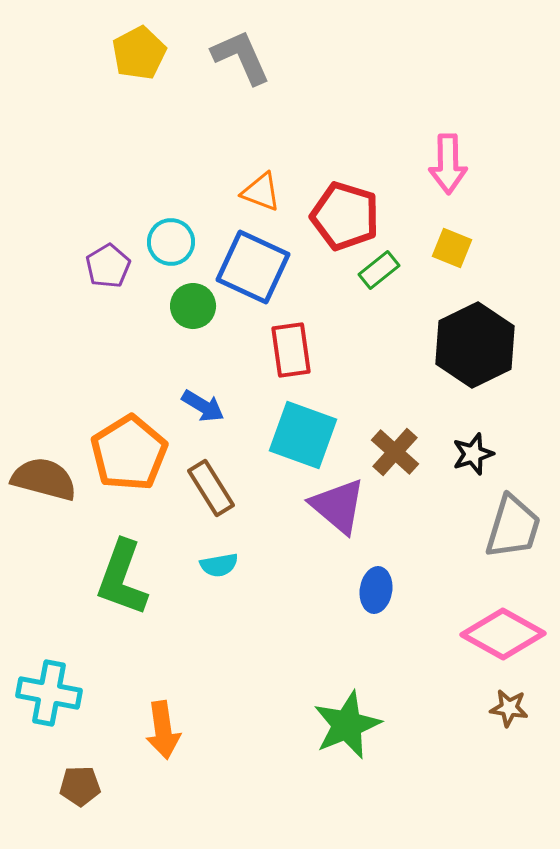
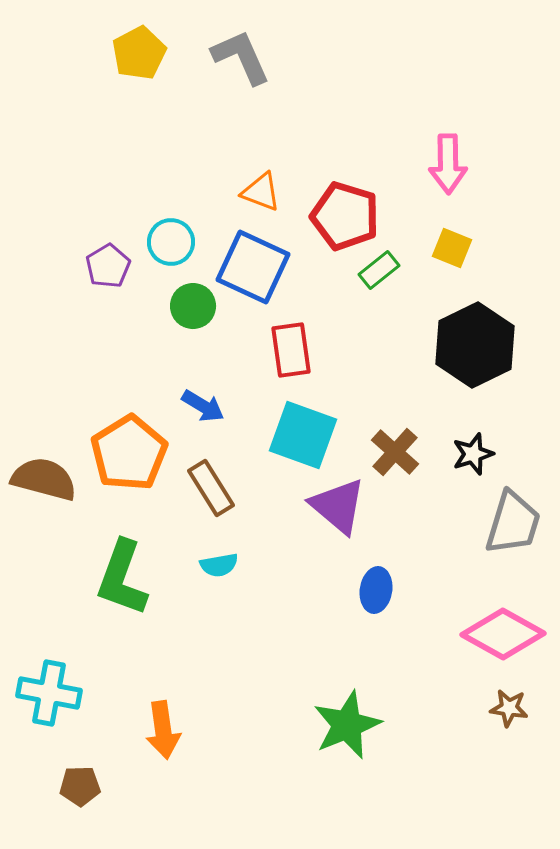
gray trapezoid: moved 4 px up
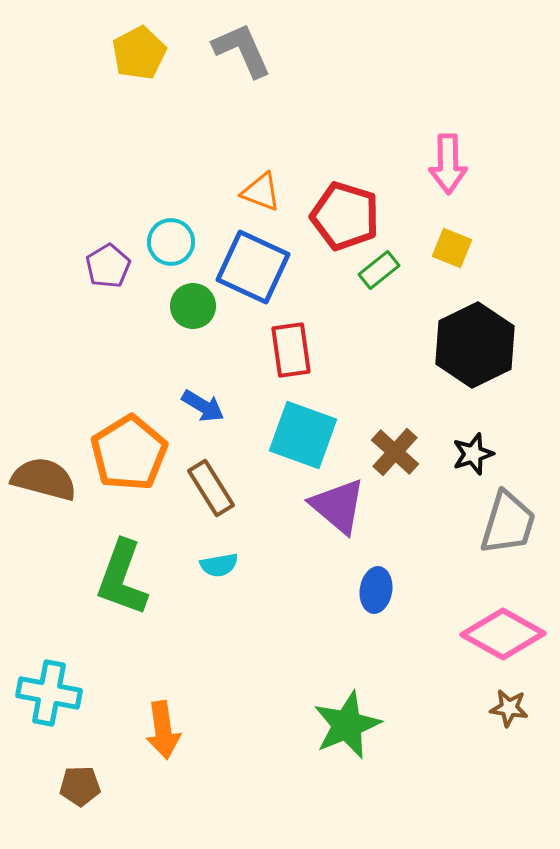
gray L-shape: moved 1 px right, 7 px up
gray trapezoid: moved 5 px left
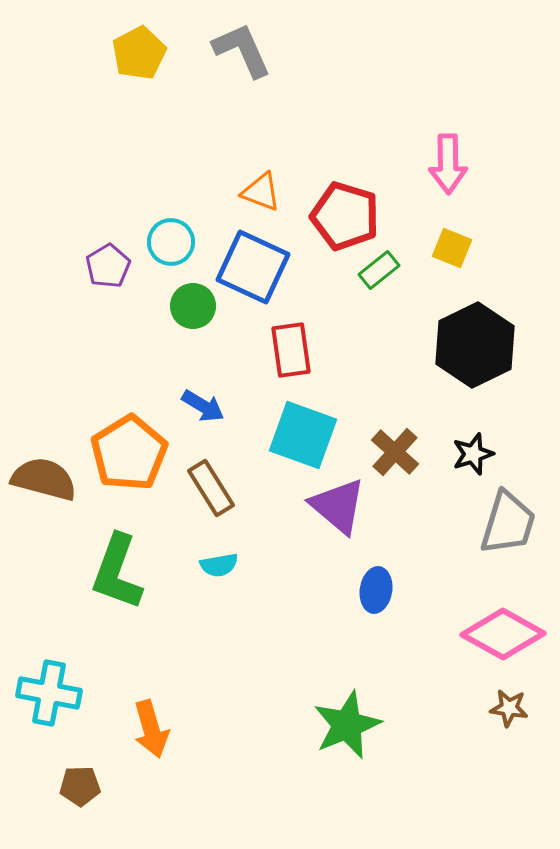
green L-shape: moved 5 px left, 6 px up
orange arrow: moved 12 px left, 1 px up; rotated 8 degrees counterclockwise
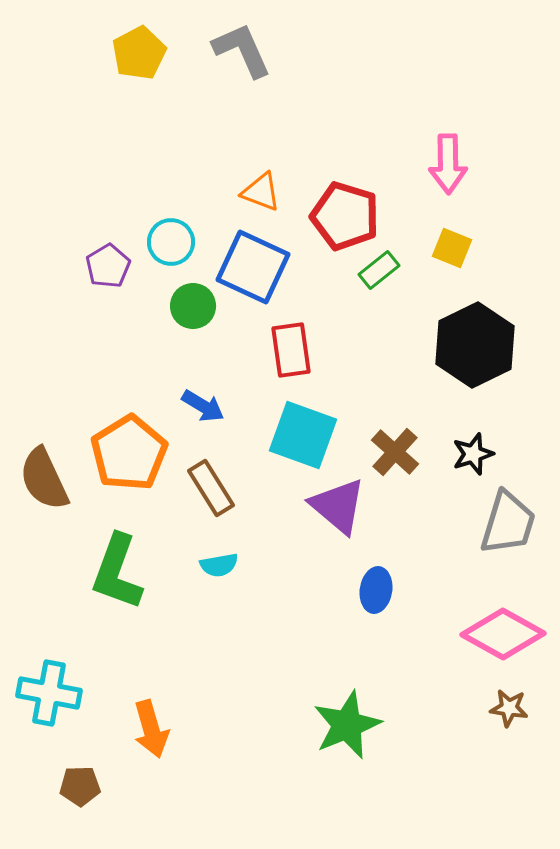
brown semicircle: rotated 130 degrees counterclockwise
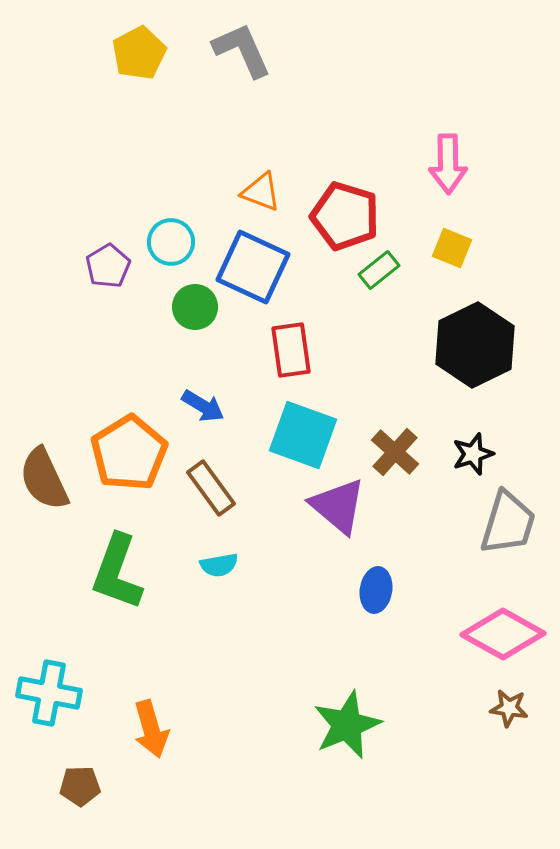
green circle: moved 2 px right, 1 px down
brown rectangle: rotated 4 degrees counterclockwise
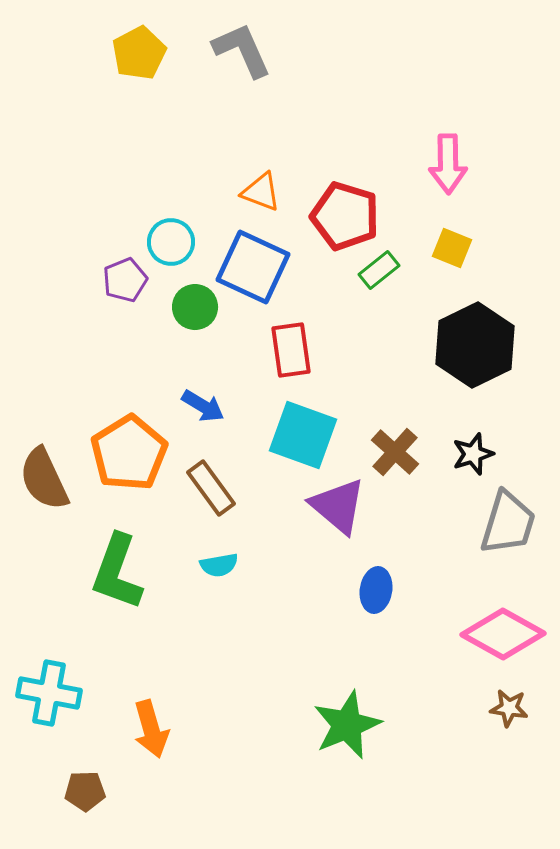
purple pentagon: moved 17 px right, 14 px down; rotated 9 degrees clockwise
brown pentagon: moved 5 px right, 5 px down
